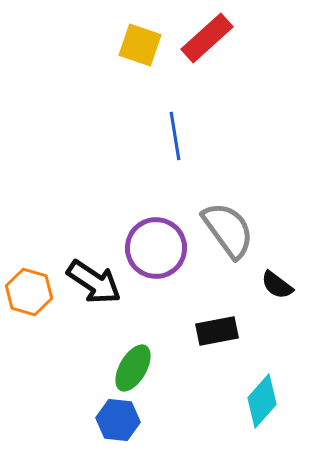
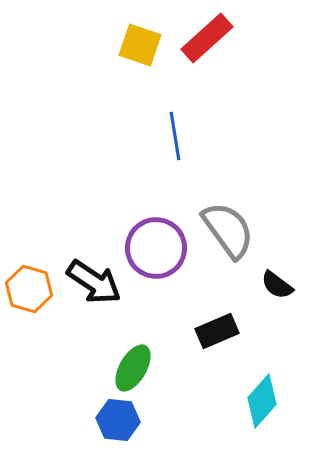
orange hexagon: moved 3 px up
black rectangle: rotated 12 degrees counterclockwise
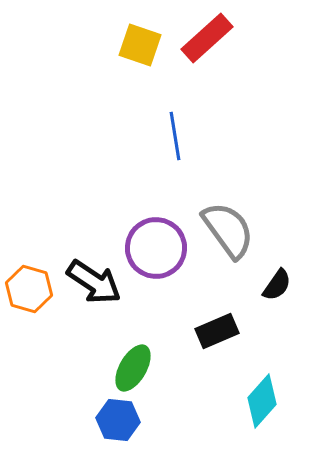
black semicircle: rotated 92 degrees counterclockwise
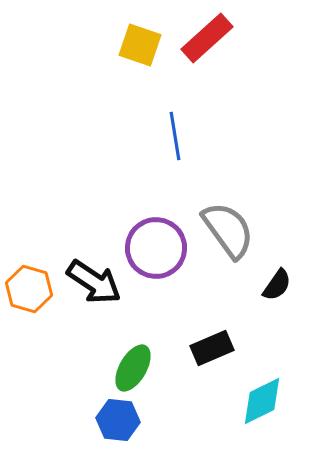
black rectangle: moved 5 px left, 17 px down
cyan diamond: rotated 22 degrees clockwise
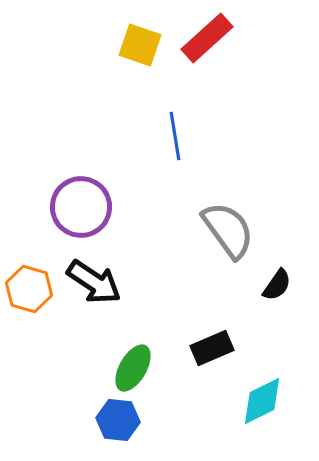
purple circle: moved 75 px left, 41 px up
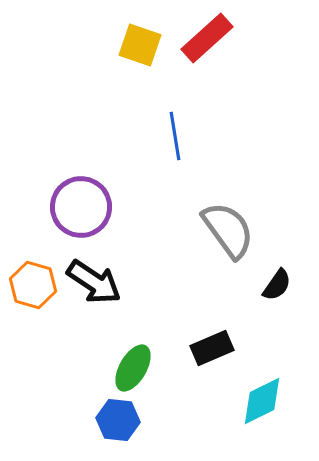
orange hexagon: moved 4 px right, 4 px up
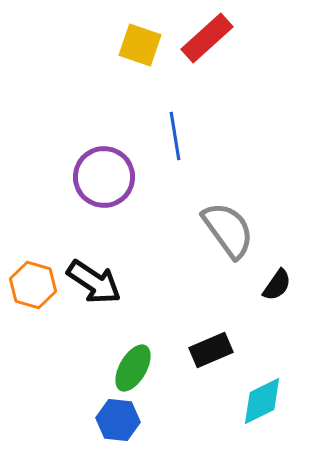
purple circle: moved 23 px right, 30 px up
black rectangle: moved 1 px left, 2 px down
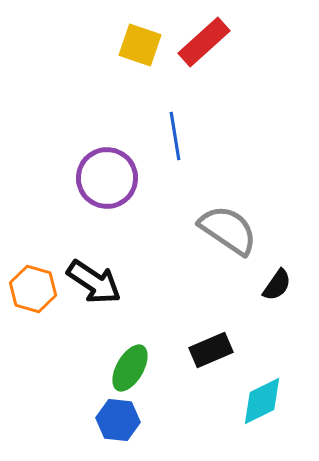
red rectangle: moved 3 px left, 4 px down
purple circle: moved 3 px right, 1 px down
gray semicircle: rotated 20 degrees counterclockwise
orange hexagon: moved 4 px down
green ellipse: moved 3 px left
